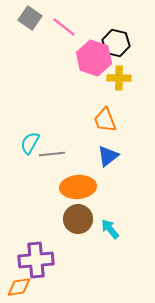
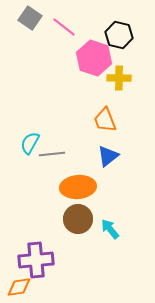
black hexagon: moved 3 px right, 8 px up
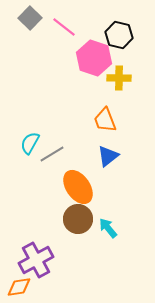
gray square: rotated 10 degrees clockwise
gray line: rotated 25 degrees counterclockwise
orange ellipse: rotated 60 degrees clockwise
cyan arrow: moved 2 px left, 1 px up
purple cross: rotated 24 degrees counterclockwise
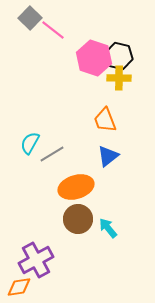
pink line: moved 11 px left, 3 px down
black hexagon: moved 21 px down
orange ellipse: moved 2 px left; rotated 72 degrees counterclockwise
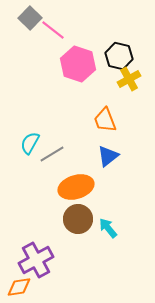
pink hexagon: moved 16 px left, 6 px down
yellow cross: moved 10 px right, 1 px down; rotated 30 degrees counterclockwise
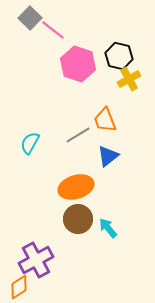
gray line: moved 26 px right, 19 px up
orange diamond: rotated 25 degrees counterclockwise
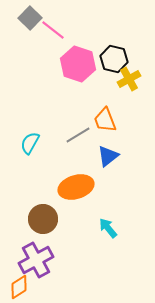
black hexagon: moved 5 px left, 3 px down
brown circle: moved 35 px left
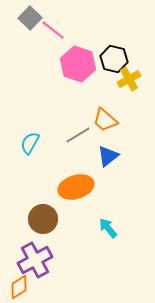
orange trapezoid: rotated 28 degrees counterclockwise
purple cross: moved 1 px left
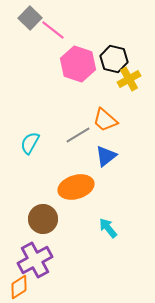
blue triangle: moved 2 px left
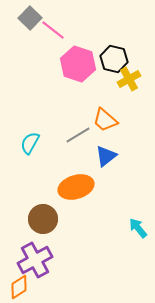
cyan arrow: moved 30 px right
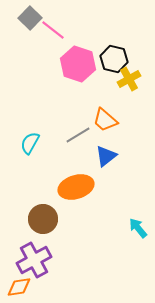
purple cross: moved 1 px left
orange diamond: rotated 25 degrees clockwise
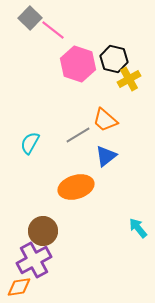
brown circle: moved 12 px down
